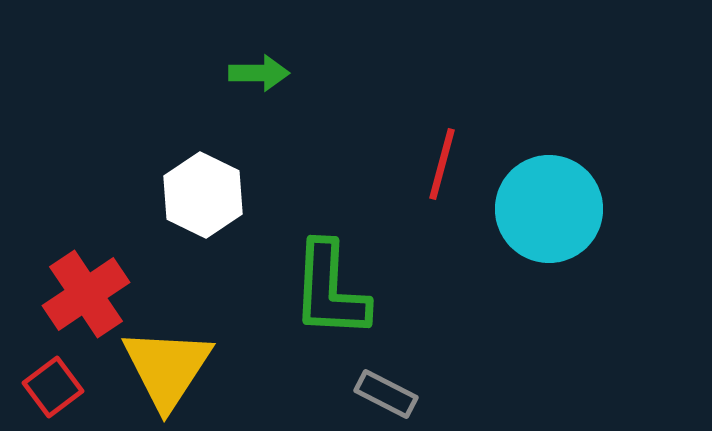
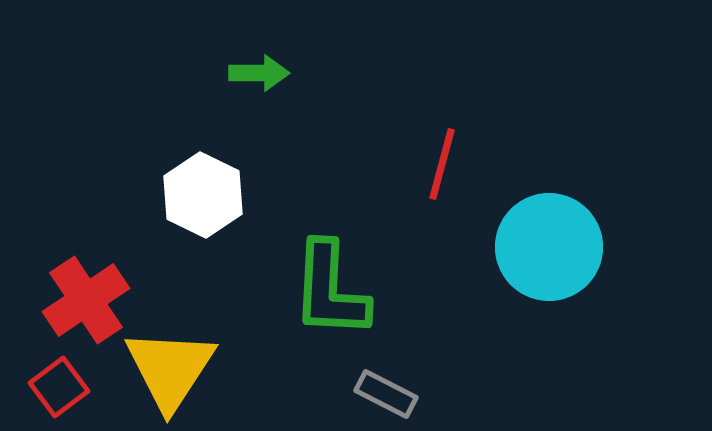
cyan circle: moved 38 px down
red cross: moved 6 px down
yellow triangle: moved 3 px right, 1 px down
red square: moved 6 px right
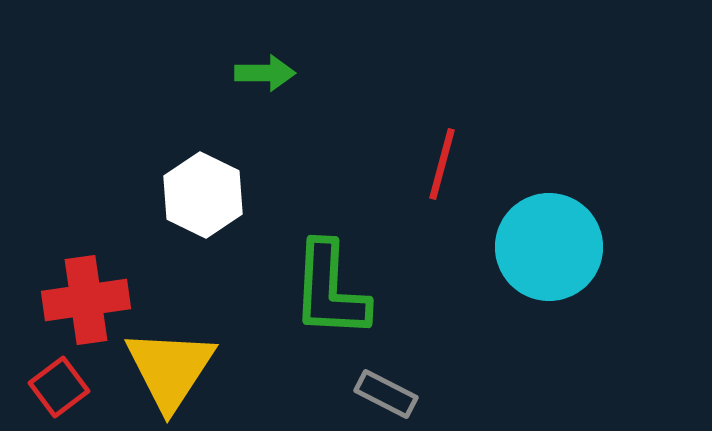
green arrow: moved 6 px right
red cross: rotated 26 degrees clockwise
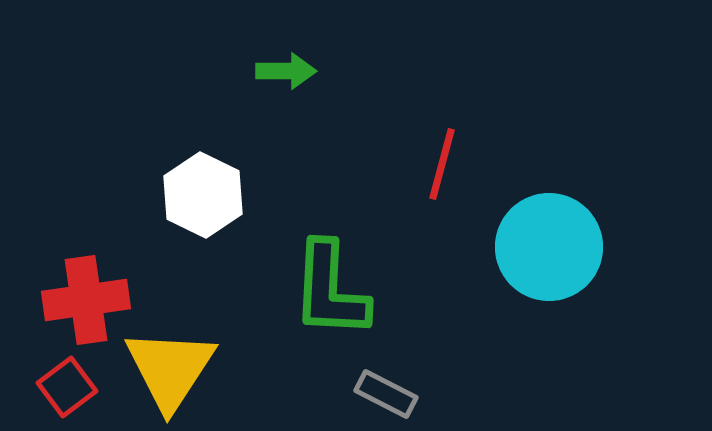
green arrow: moved 21 px right, 2 px up
red square: moved 8 px right
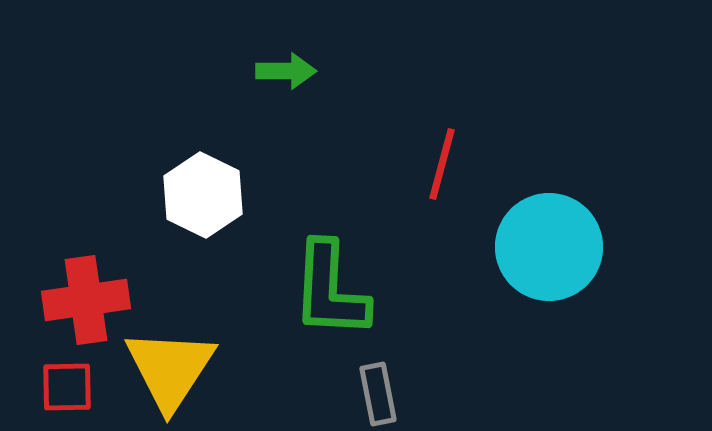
red square: rotated 36 degrees clockwise
gray rectangle: moved 8 px left; rotated 52 degrees clockwise
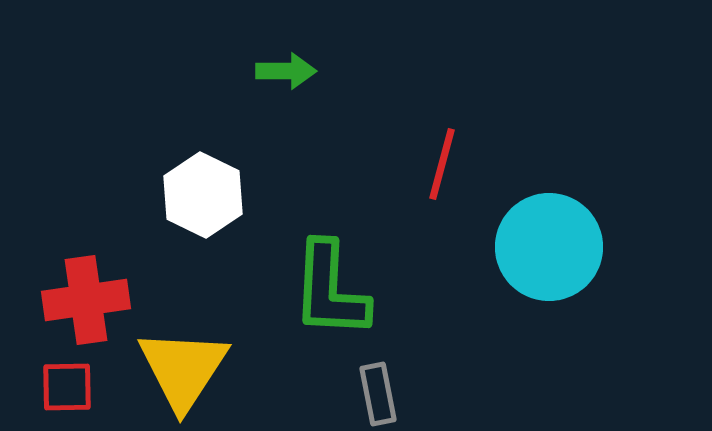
yellow triangle: moved 13 px right
